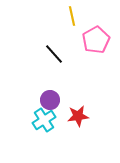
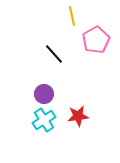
purple circle: moved 6 px left, 6 px up
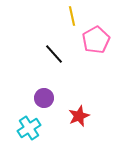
purple circle: moved 4 px down
red star: moved 1 px right; rotated 15 degrees counterclockwise
cyan cross: moved 15 px left, 8 px down
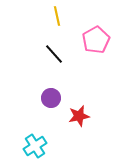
yellow line: moved 15 px left
purple circle: moved 7 px right
red star: rotated 10 degrees clockwise
cyan cross: moved 6 px right, 18 px down
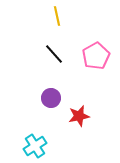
pink pentagon: moved 16 px down
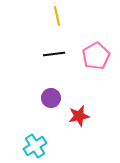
black line: rotated 55 degrees counterclockwise
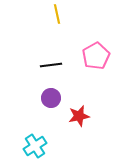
yellow line: moved 2 px up
black line: moved 3 px left, 11 px down
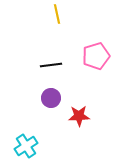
pink pentagon: rotated 12 degrees clockwise
red star: rotated 10 degrees clockwise
cyan cross: moved 9 px left
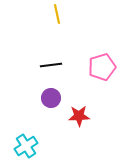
pink pentagon: moved 6 px right, 11 px down
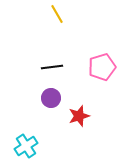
yellow line: rotated 18 degrees counterclockwise
black line: moved 1 px right, 2 px down
red star: rotated 15 degrees counterclockwise
